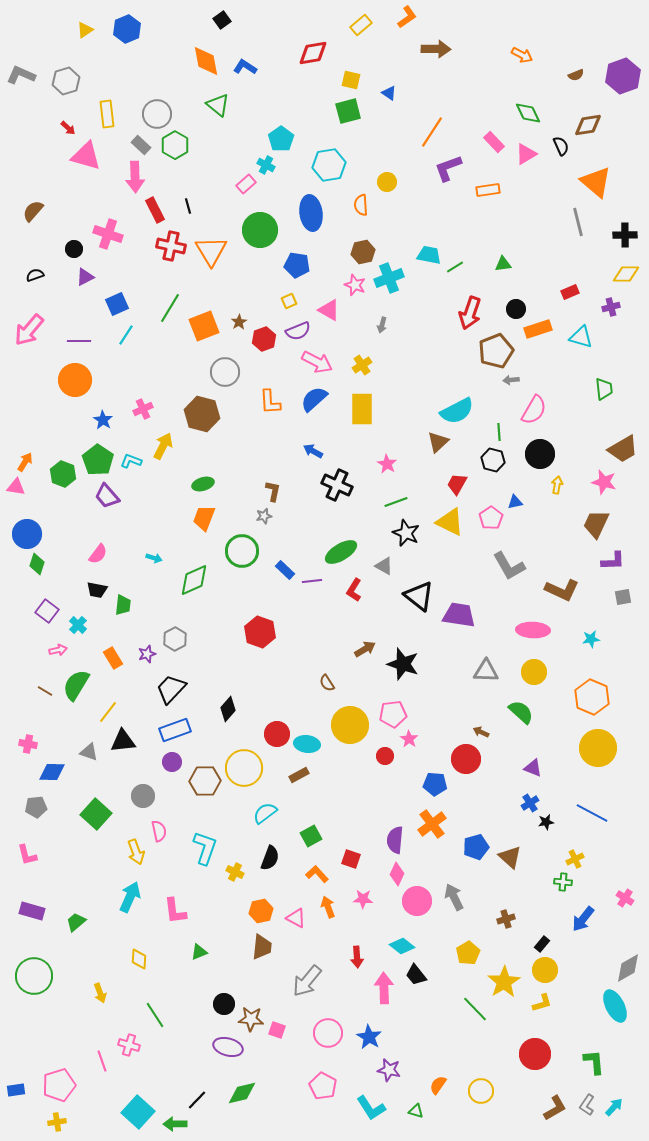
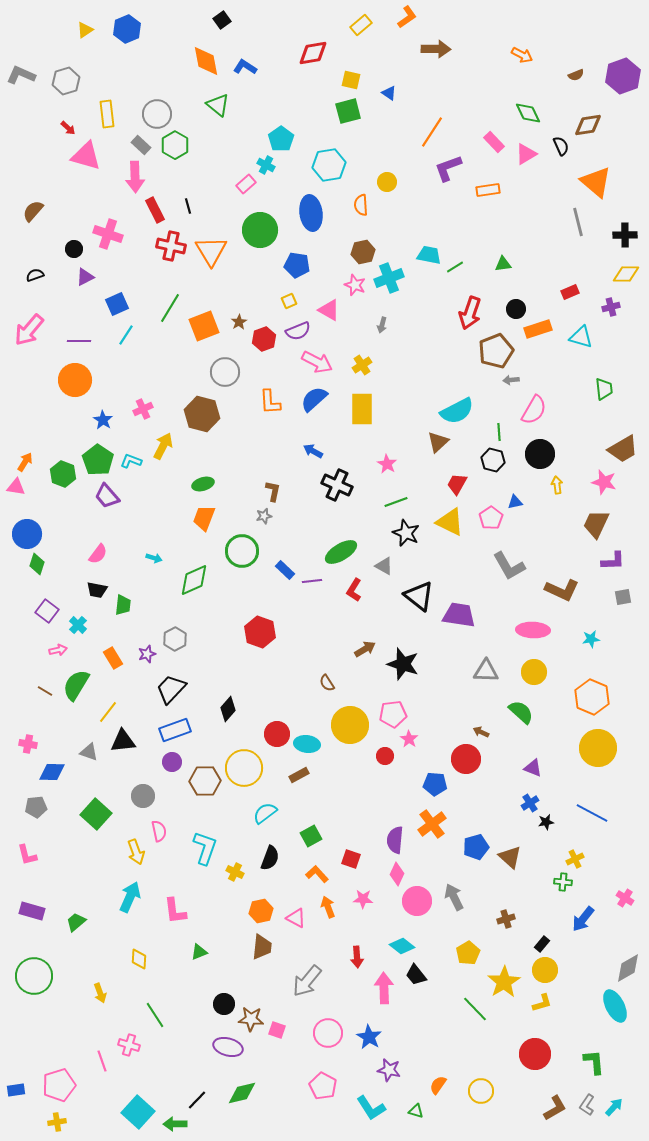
yellow arrow at (557, 485): rotated 18 degrees counterclockwise
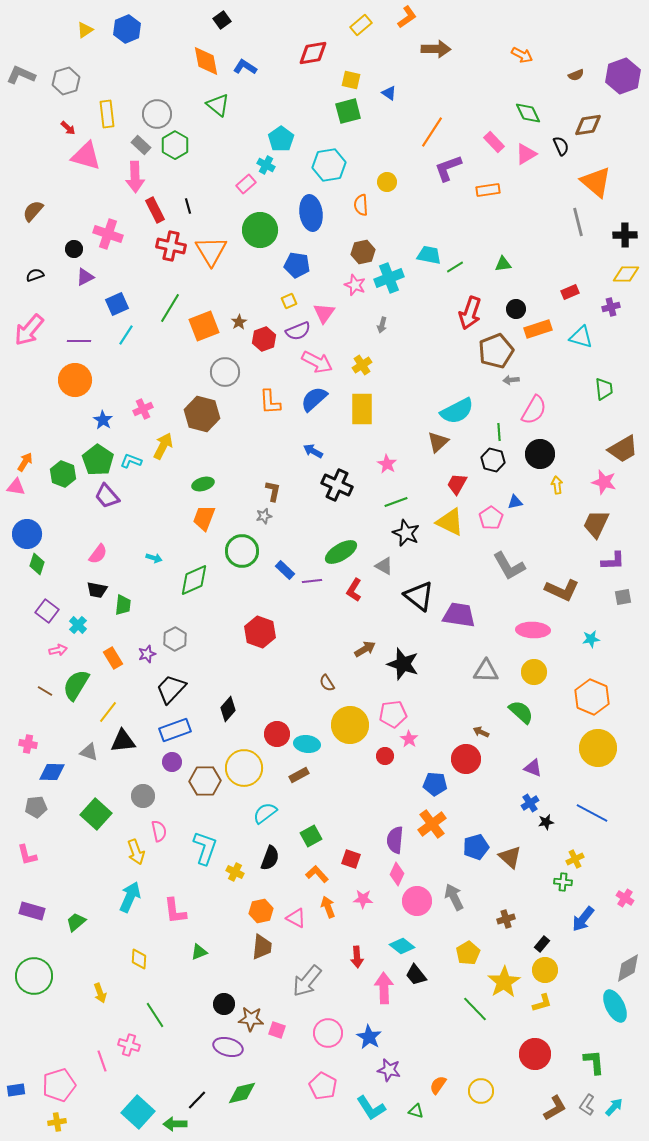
pink triangle at (329, 310): moved 5 px left, 3 px down; rotated 35 degrees clockwise
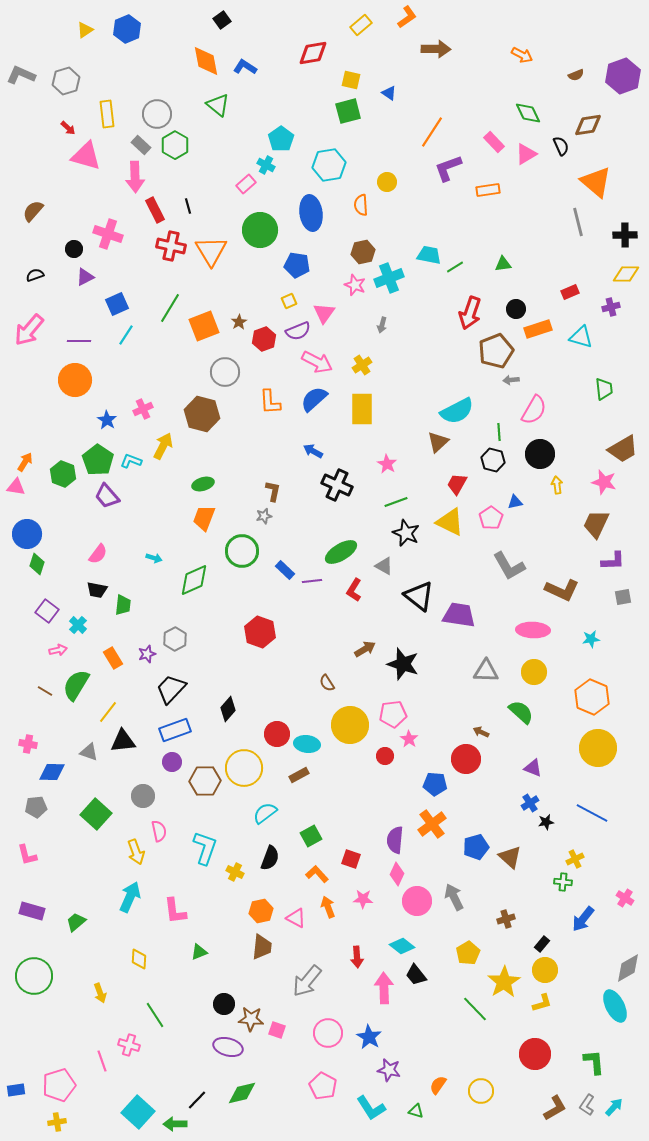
blue star at (103, 420): moved 4 px right
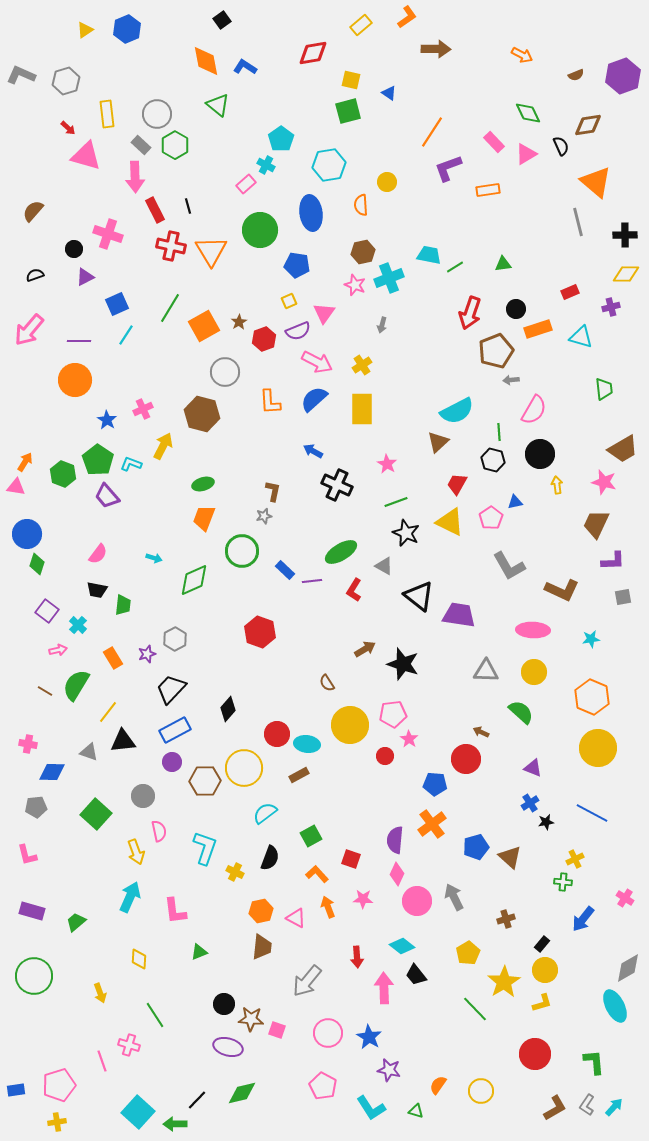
orange square at (204, 326): rotated 8 degrees counterclockwise
cyan L-shape at (131, 461): moved 3 px down
blue rectangle at (175, 730): rotated 8 degrees counterclockwise
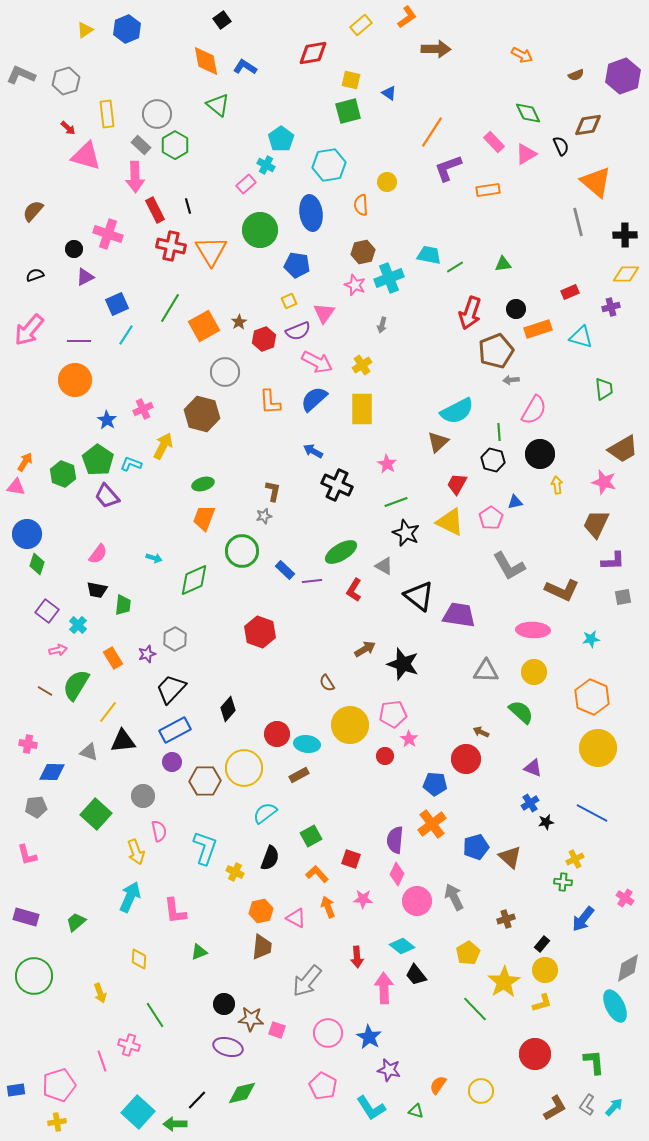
purple rectangle at (32, 911): moved 6 px left, 6 px down
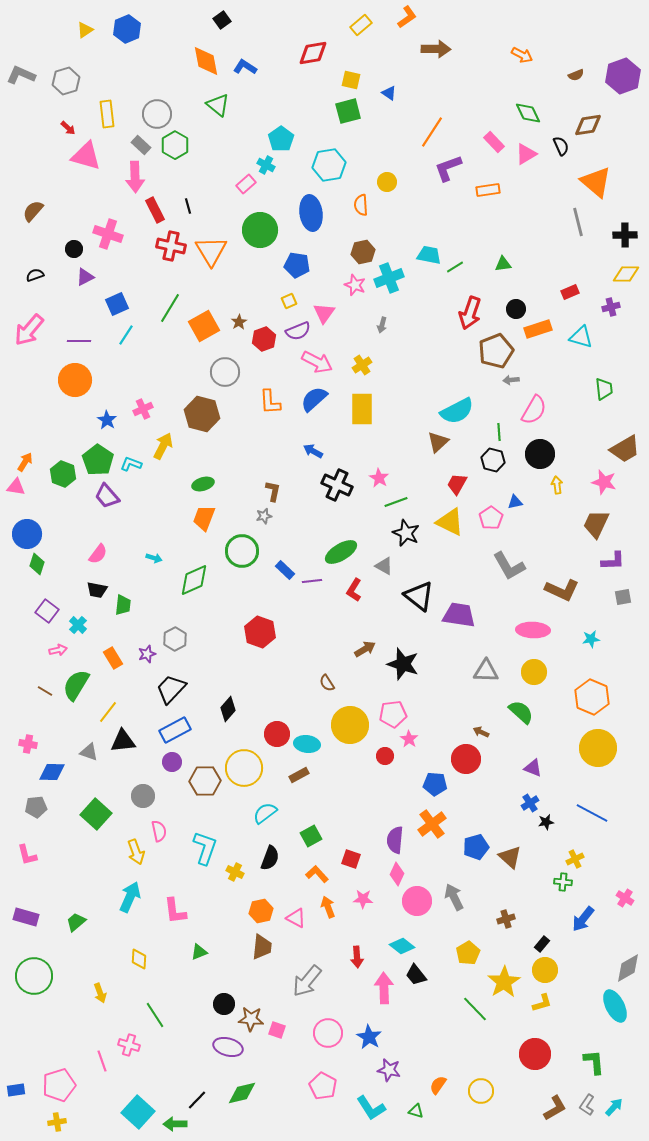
brown trapezoid at (623, 449): moved 2 px right
pink star at (387, 464): moved 8 px left, 14 px down
